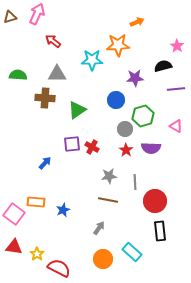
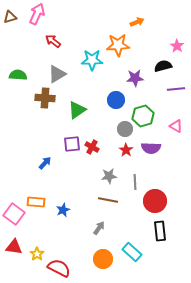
gray triangle: rotated 30 degrees counterclockwise
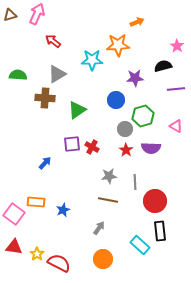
brown triangle: moved 2 px up
cyan rectangle: moved 8 px right, 7 px up
red semicircle: moved 5 px up
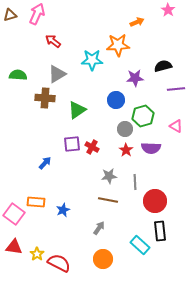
pink star: moved 9 px left, 36 px up
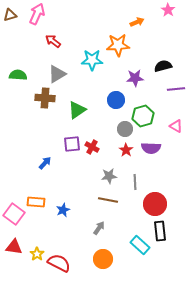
red circle: moved 3 px down
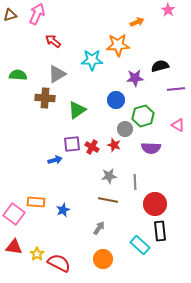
black semicircle: moved 3 px left
pink triangle: moved 2 px right, 1 px up
red star: moved 12 px left, 5 px up; rotated 16 degrees counterclockwise
blue arrow: moved 10 px right, 3 px up; rotated 32 degrees clockwise
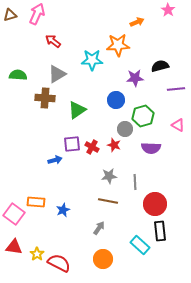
brown line: moved 1 px down
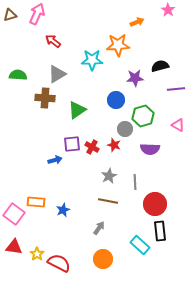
purple semicircle: moved 1 px left, 1 px down
gray star: rotated 21 degrees counterclockwise
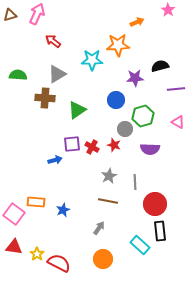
pink triangle: moved 3 px up
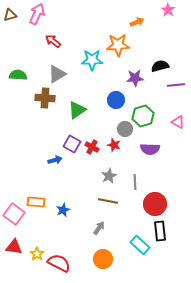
purple line: moved 4 px up
purple square: rotated 36 degrees clockwise
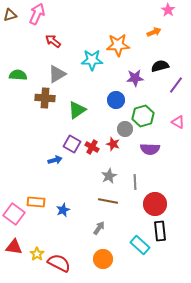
orange arrow: moved 17 px right, 10 px down
purple line: rotated 48 degrees counterclockwise
red star: moved 1 px left, 1 px up
